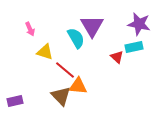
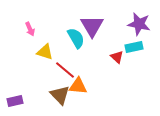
brown triangle: moved 1 px left, 1 px up
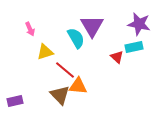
yellow triangle: rotated 36 degrees counterclockwise
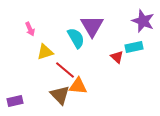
purple star: moved 4 px right, 3 px up; rotated 10 degrees clockwise
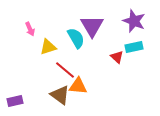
purple star: moved 9 px left
yellow triangle: moved 3 px right, 5 px up
brown triangle: rotated 10 degrees counterclockwise
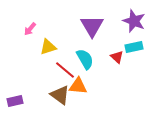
pink arrow: rotated 64 degrees clockwise
cyan semicircle: moved 9 px right, 21 px down
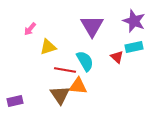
cyan semicircle: moved 2 px down
red line: rotated 30 degrees counterclockwise
brown triangle: rotated 20 degrees clockwise
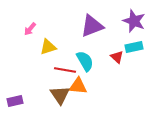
purple triangle: rotated 40 degrees clockwise
